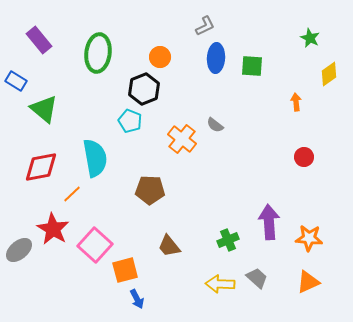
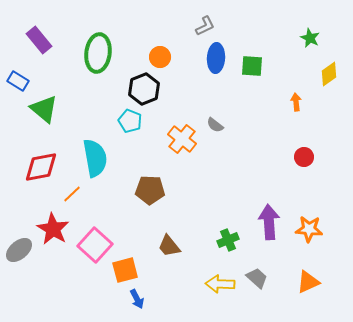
blue rectangle: moved 2 px right
orange star: moved 9 px up
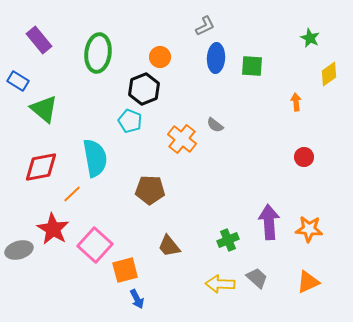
gray ellipse: rotated 24 degrees clockwise
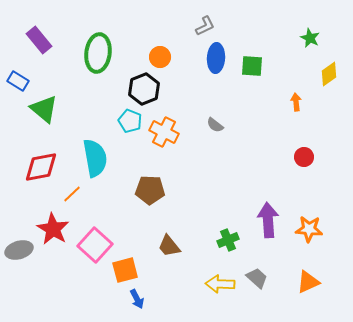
orange cross: moved 18 px left, 7 px up; rotated 12 degrees counterclockwise
purple arrow: moved 1 px left, 2 px up
